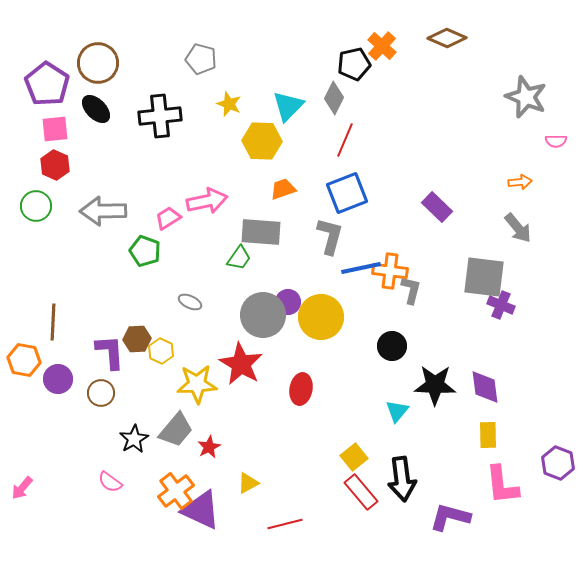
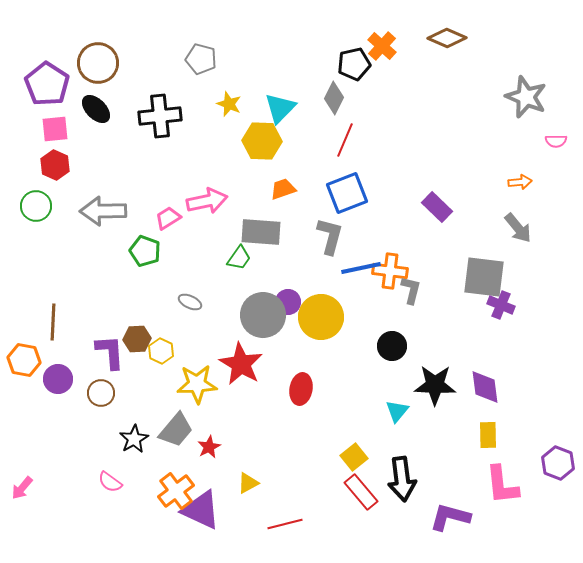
cyan triangle at (288, 106): moved 8 px left, 2 px down
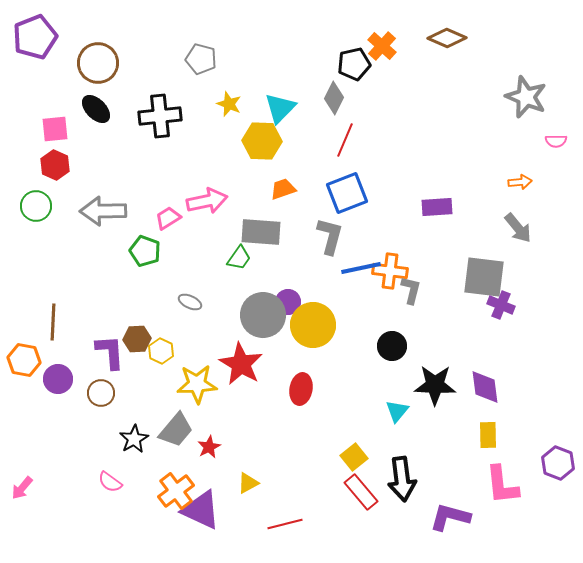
purple pentagon at (47, 84): moved 12 px left, 47 px up; rotated 18 degrees clockwise
purple rectangle at (437, 207): rotated 48 degrees counterclockwise
yellow circle at (321, 317): moved 8 px left, 8 px down
